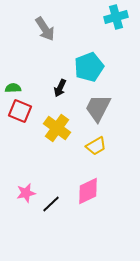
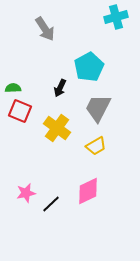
cyan pentagon: rotated 8 degrees counterclockwise
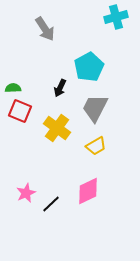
gray trapezoid: moved 3 px left
pink star: rotated 12 degrees counterclockwise
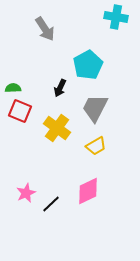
cyan cross: rotated 25 degrees clockwise
cyan pentagon: moved 1 px left, 2 px up
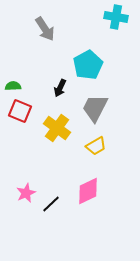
green semicircle: moved 2 px up
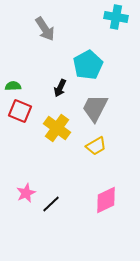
pink diamond: moved 18 px right, 9 px down
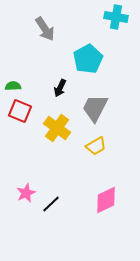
cyan pentagon: moved 6 px up
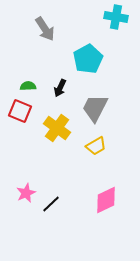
green semicircle: moved 15 px right
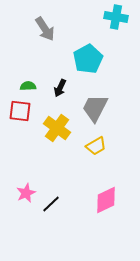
red square: rotated 15 degrees counterclockwise
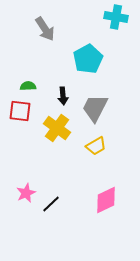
black arrow: moved 3 px right, 8 px down; rotated 30 degrees counterclockwise
